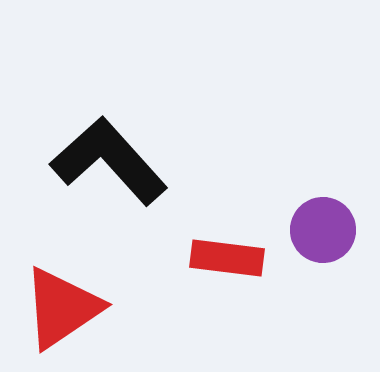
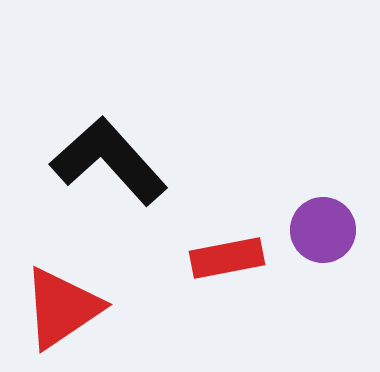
red rectangle: rotated 18 degrees counterclockwise
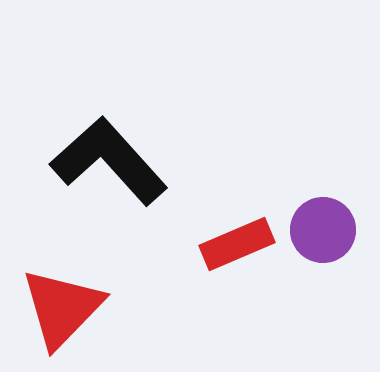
red rectangle: moved 10 px right, 14 px up; rotated 12 degrees counterclockwise
red triangle: rotated 12 degrees counterclockwise
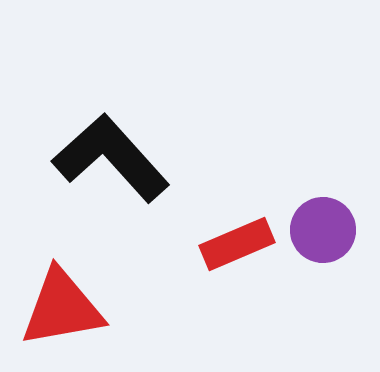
black L-shape: moved 2 px right, 3 px up
red triangle: rotated 36 degrees clockwise
